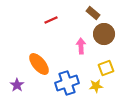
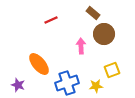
yellow square: moved 6 px right, 2 px down
purple star: moved 1 px right; rotated 16 degrees counterclockwise
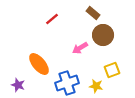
red line: moved 1 px right, 1 px up; rotated 16 degrees counterclockwise
brown circle: moved 1 px left, 1 px down
pink arrow: moved 1 px left, 2 px down; rotated 119 degrees counterclockwise
yellow star: rotated 16 degrees clockwise
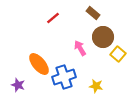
red line: moved 1 px right, 1 px up
brown circle: moved 2 px down
pink arrow: rotated 91 degrees clockwise
yellow square: moved 6 px right, 16 px up; rotated 28 degrees counterclockwise
blue cross: moved 3 px left, 6 px up
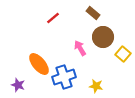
yellow square: moved 5 px right
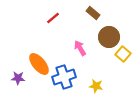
brown circle: moved 6 px right
purple star: moved 7 px up; rotated 16 degrees counterclockwise
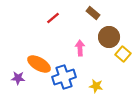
pink arrow: rotated 28 degrees clockwise
orange ellipse: rotated 20 degrees counterclockwise
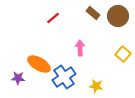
brown circle: moved 9 px right, 21 px up
blue cross: rotated 15 degrees counterclockwise
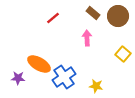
pink arrow: moved 7 px right, 10 px up
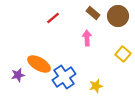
purple star: moved 3 px up; rotated 16 degrees counterclockwise
yellow star: rotated 24 degrees counterclockwise
